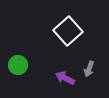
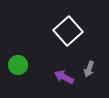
purple arrow: moved 1 px left, 1 px up
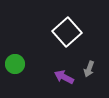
white square: moved 1 px left, 1 px down
green circle: moved 3 px left, 1 px up
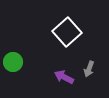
green circle: moved 2 px left, 2 px up
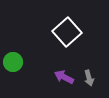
gray arrow: moved 9 px down; rotated 35 degrees counterclockwise
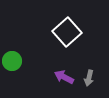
green circle: moved 1 px left, 1 px up
gray arrow: rotated 28 degrees clockwise
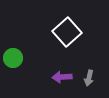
green circle: moved 1 px right, 3 px up
purple arrow: moved 2 px left; rotated 30 degrees counterclockwise
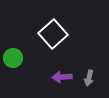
white square: moved 14 px left, 2 px down
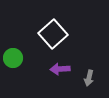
purple arrow: moved 2 px left, 8 px up
